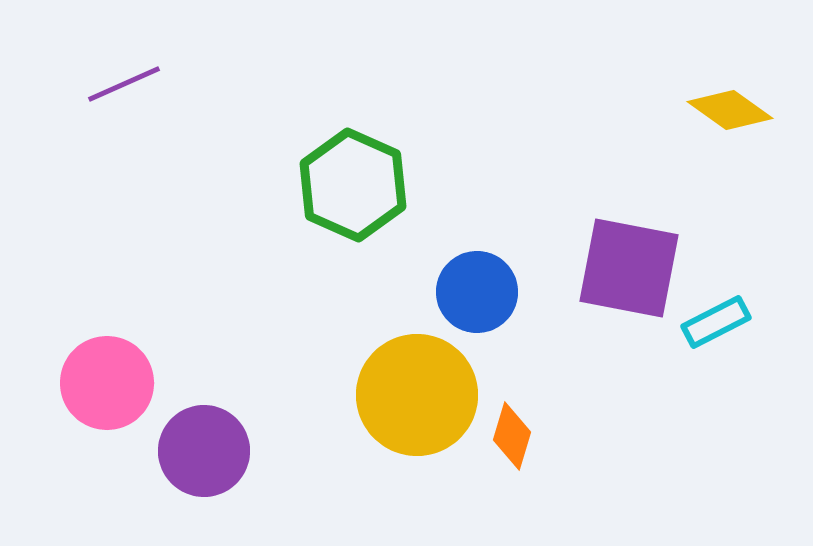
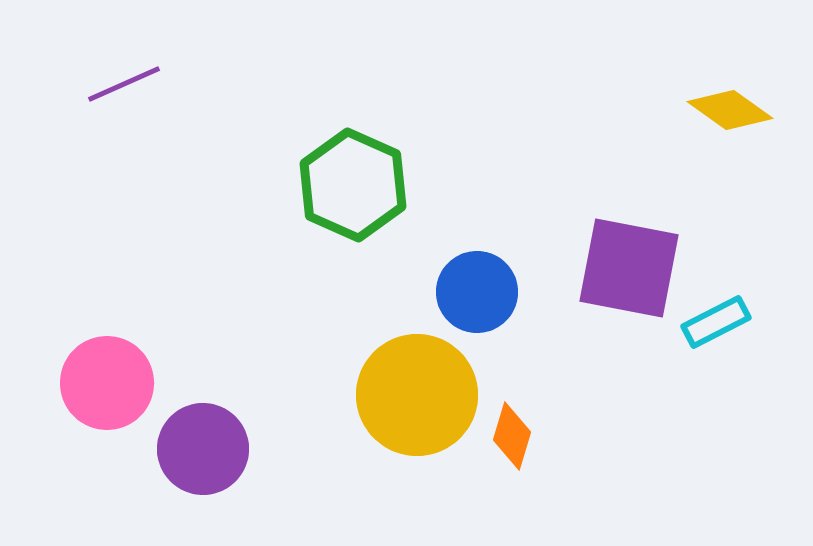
purple circle: moved 1 px left, 2 px up
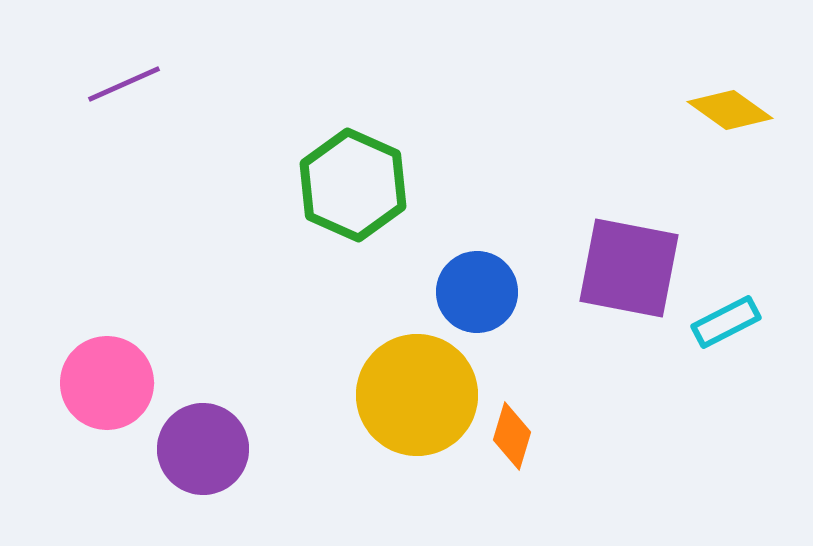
cyan rectangle: moved 10 px right
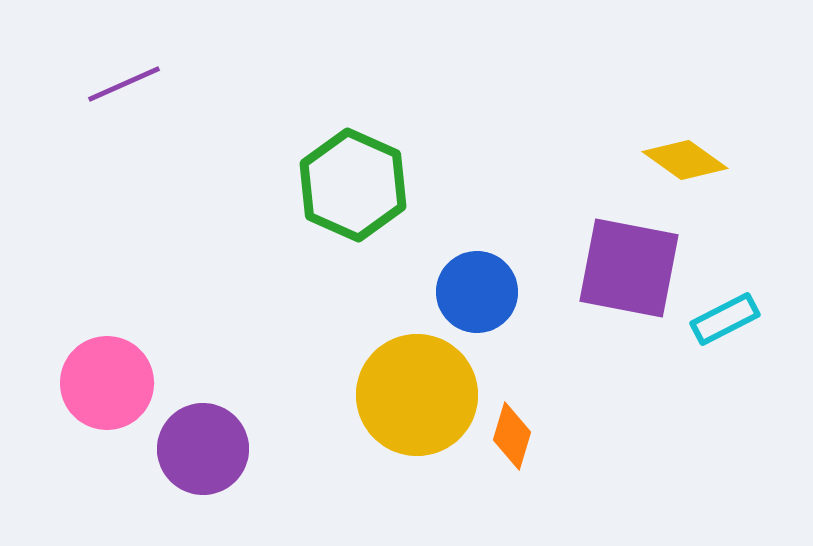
yellow diamond: moved 45 px left, 50 px down
cyan rectangle: moved 1 px left, 3 px up
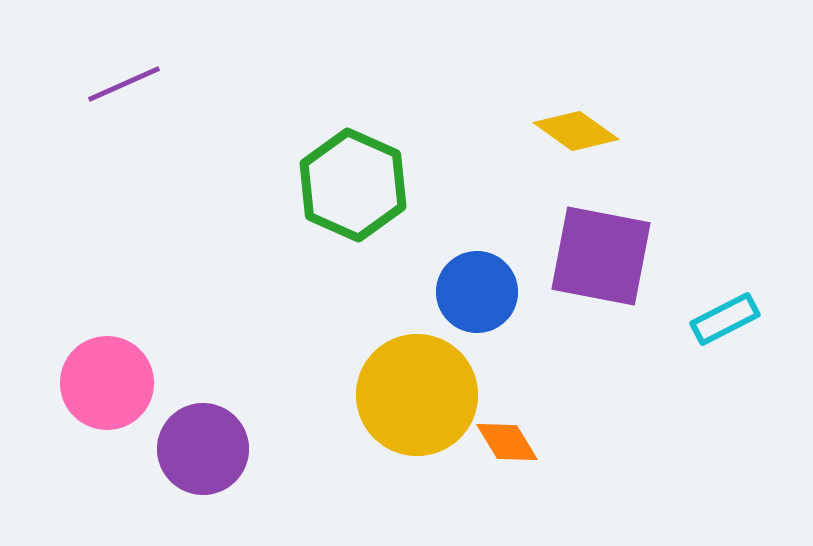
yellow diamond: moved 109 px left, 29 px up
purple square: moved 28 px left, 12 px up
orange diamond: moved 5 px left, 6 px down; rotated 48 degrees counterclockwise
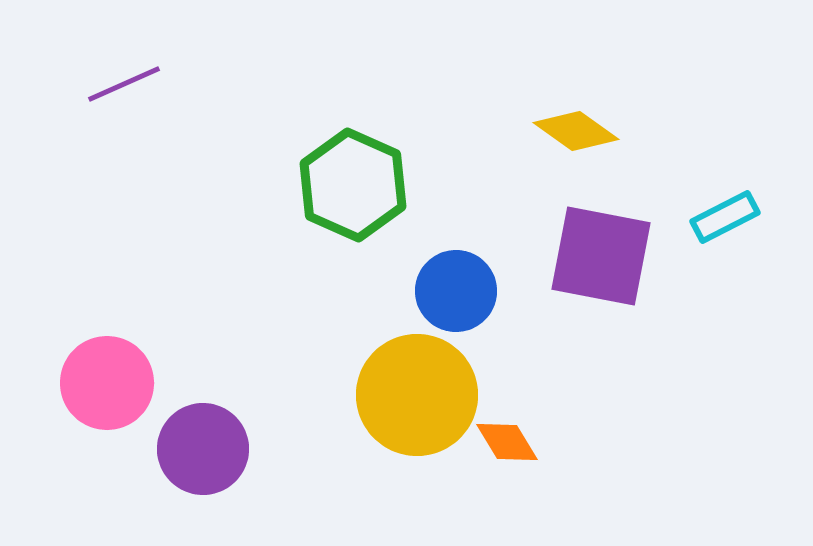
blue circle: moved 21 px left, 1 px up
cyan rectangle: moved 102 px up
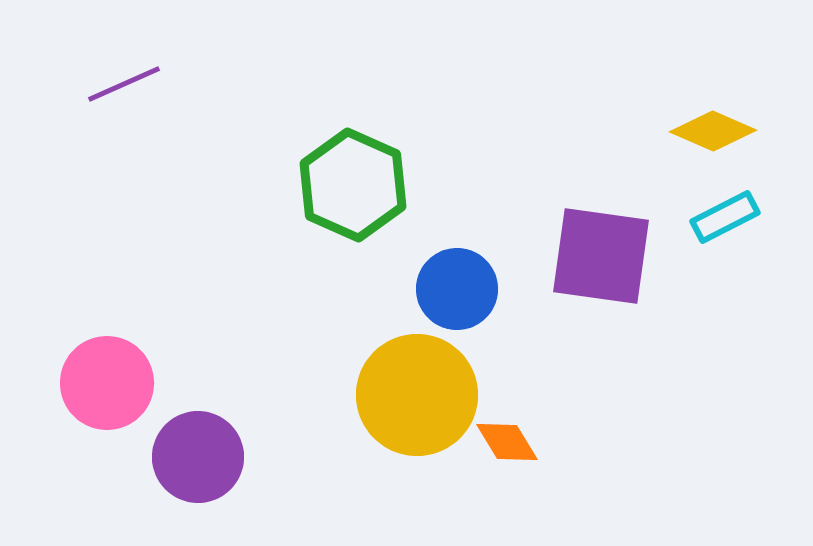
yellow diamond: moved 137 px right; rotated 12 degrees counterclockwise
purple square: rotated 3 degrees counterclockwise
blue circle: moved 1 px right, 2 px up
purple circle: moved 5 px left, 8 px down
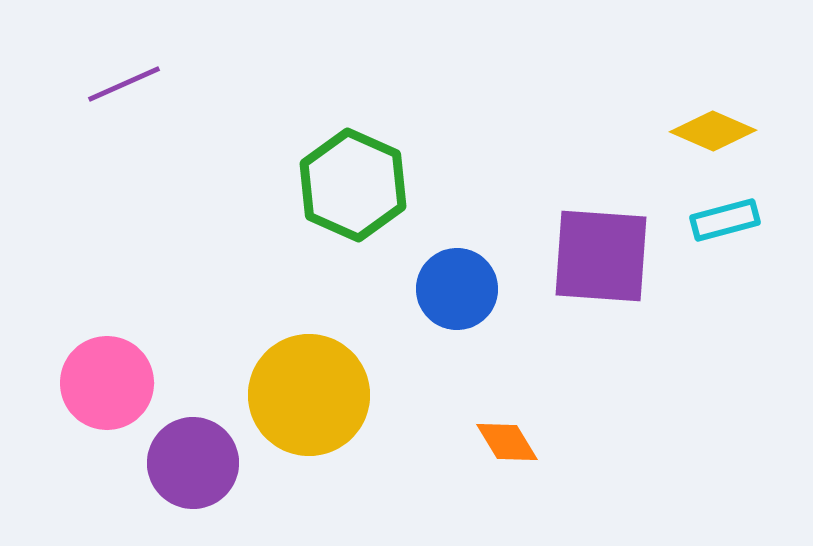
cyan rectangle: moved 3 px down; rotated 12 degrees clockwise
purple square: rotated 4 degrees counterclockwise
yellow circle: moved 108 px left
purple circle: moved 5 px left, 6 px down
